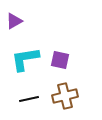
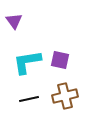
purple triangle: rotated 36 degrees counterclockwise
cyan L-shape: moved 2 px right, 3 px down
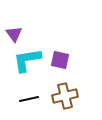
purple triangle: moved 13 px down
cyan L-shape: moved 2 px up
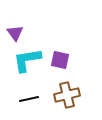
purple triangle: moved 1 px right, 1 px up
brown cross: moved 2 px right, 1 px up
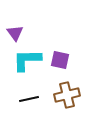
cyan L-shape: rotated 8 degrees clockwise
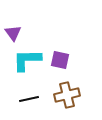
purple triangle: moved 2 px left
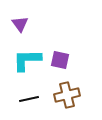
purple triangle: moved 7 px right, 9 px up
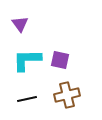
black line: moved 2 px left
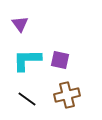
black line: rotated 48 degrees clockwise
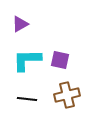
purple triangle: rotated 36 degrees clockwise
black line: rotated 30 degrees counterclockwise
